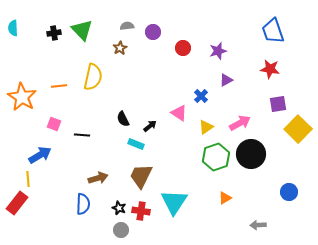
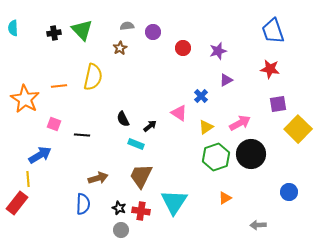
orange star: moved 3 px right, 2 px down
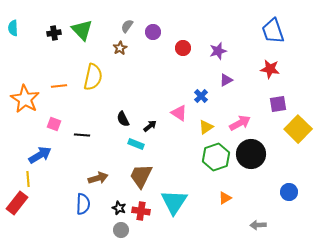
gray semicircle: rotated 48 degrees counterclockwise
